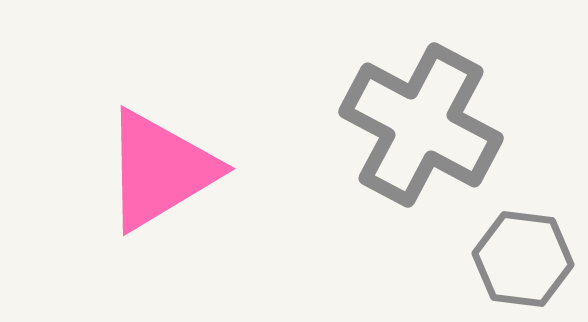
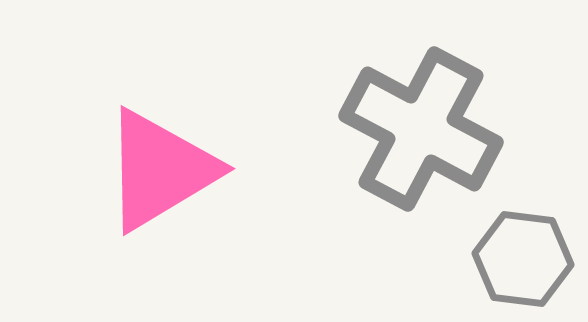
gray cross: moved 4 px down
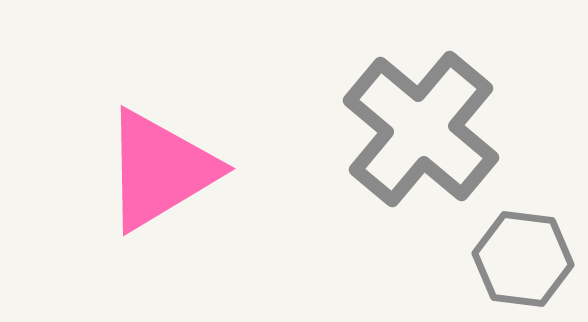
gray cross: rotated 12 degrees clockwise
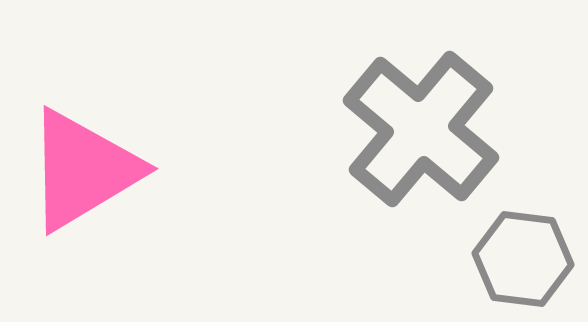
pink triangle: moved 77 px left
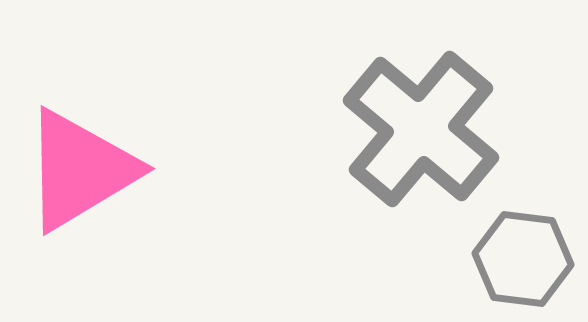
pink triangle: moved 3 px left
